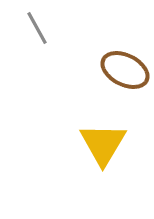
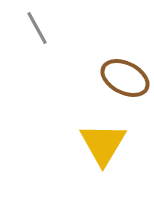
brown ellipse: moved 8 px down
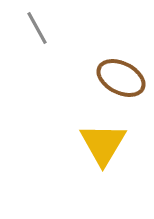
brown ellipse: moved 4 px left
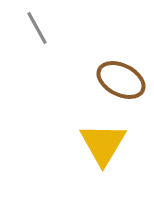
brown ellipse: moved 2 px down
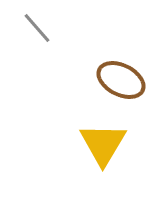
gray line: rotated 12 degrees counterclockwise
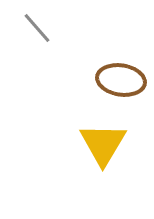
brown ellipse: rotated 18 degrees counterclockwise
